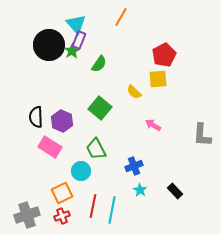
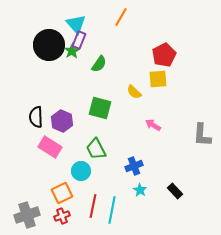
green square: rotated 25 degrees counterclockwise
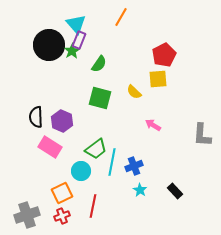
green square: moved 10 px up
green trapezoid: rotated 100 degrees counterclockwise
cyan line: moved 48 px up
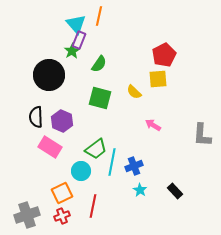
orange line: moved 22 px left, 1 px up; rotated 18 degrees counterclockwise
black circle: moved 30 px down
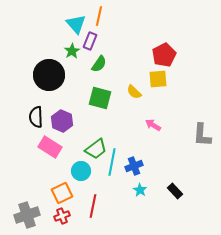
purple rectangle: moved 11 px right, 1 px down
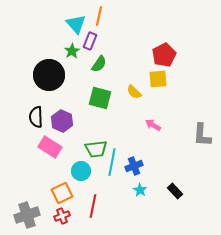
green trapezoid: rotated 30 degrees clockwise
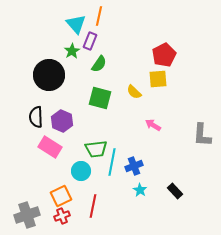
orange square: moved 1 px left, 3 px down
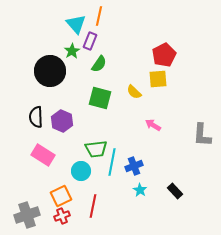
black circle: moved 1 px right, 4 px up
pink rectangle: moved 7 px left, 8 px down
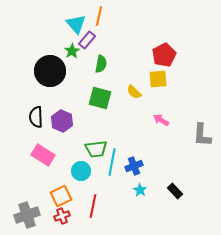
purple rectangle: moved 3 px left, 1 px up; rotated 18 degrees clockwise
green semicircle: moved 2 px right; rotated 24 degrees counterclockwise
pink arrow: moved 8 px right, 5 px up
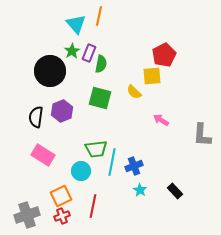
purple rectangle: moved 2 px right, 13 px down; rotated 18 degrees counterclockwise
yellow square: moved 6 px left, 3 px up
black semicircle: rotated 10 degrees clockwise
purple hexagon: moved 10 px up; rotated 15 degrees clockwise
